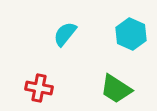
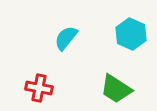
cyan semicircle: moved 1 px right, 4 px down
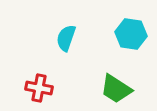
cyan hexagon: rotated 16 degrees counterclockwise
cyan semicircle: rotated 20 degrees counterclockwise
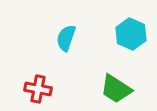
cyan hexagon: rotated 16 degrees clockwise
red cross: moved 1 px left, 1 px down
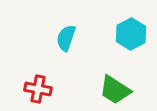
cyan hexagon: rotated 8 degrees clockwise
green trapezoid: moved 1 px left, 1 px down
